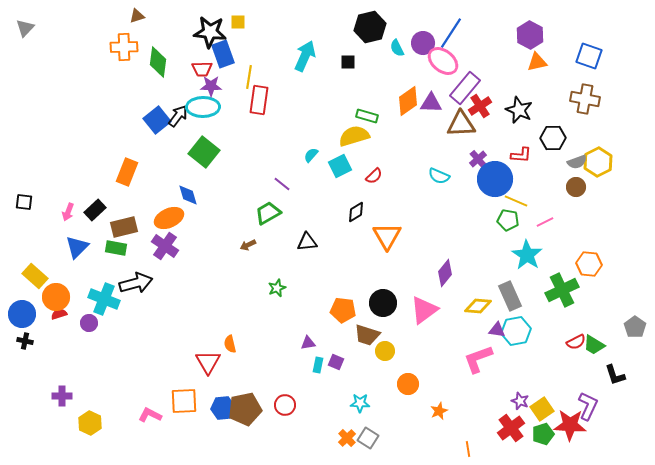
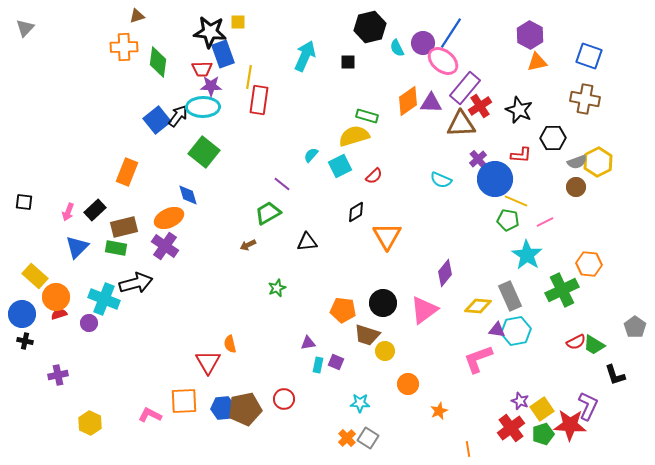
cyan semicircle at (439, 176): moved 2 px right, 4 px down
purple cross at (62, 396): moved 4 px left, 21 px up; rotated 12 degrees counterclockwise
red circle at (285, 405): moved 1 px left, 6 px up
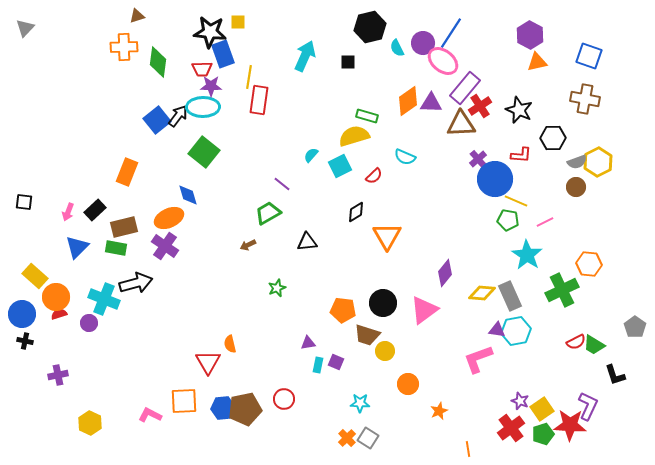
cyan semicircle at (441, 180): moved 36 px left, 23 px up
yellow diamond at (478, 306): moved 4 px right, 13 px up
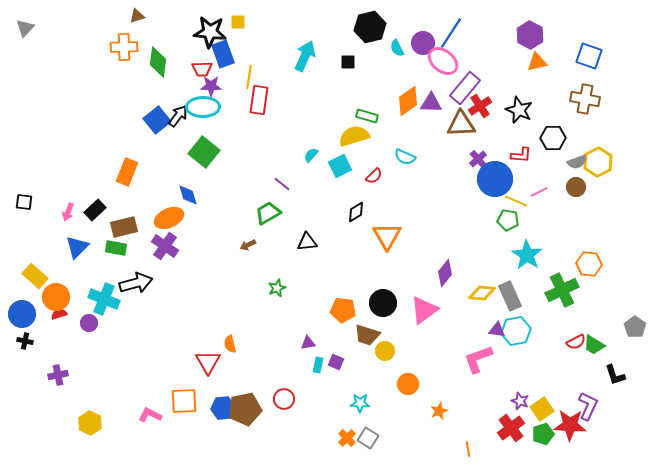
pink line at (545, 222): moved 6 px left, 30 px up
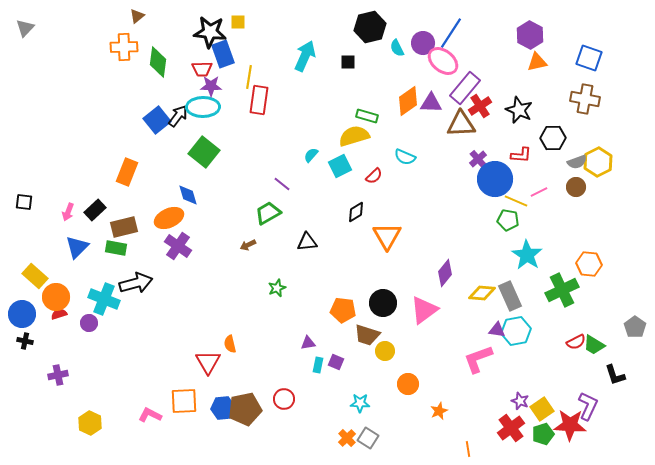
brown triangle at (137, 16): rotated 21 degrees counterclockwise
blue square at (589, 56): moved 2 px down
purple cross at (165, 246): moved 13 px right
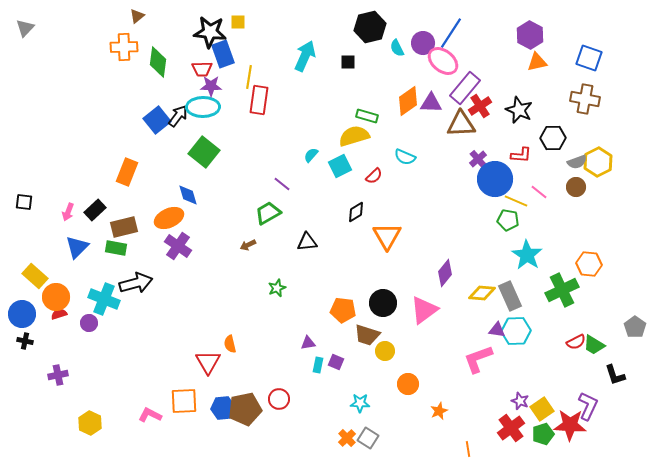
pink line at (539, 192): rotated 66 degrees clockwise
cyan hexagon at (516, 331): rotated 8 degrees clockwise
red circle at (284, 399): moved 5 px left
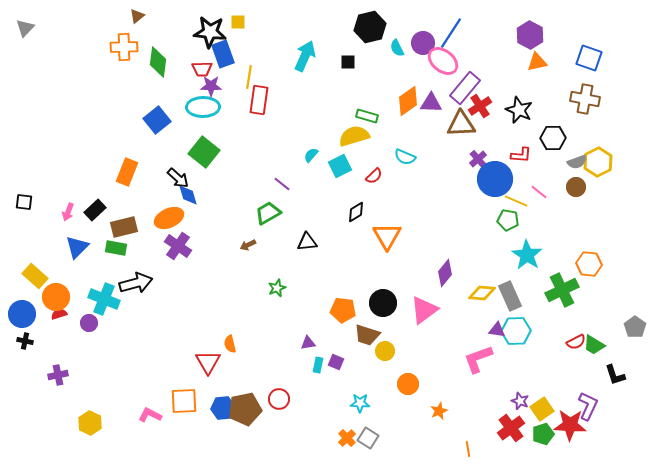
black arrow at (178, 116): moved 62 px down; rotated 95 degrees clockwise
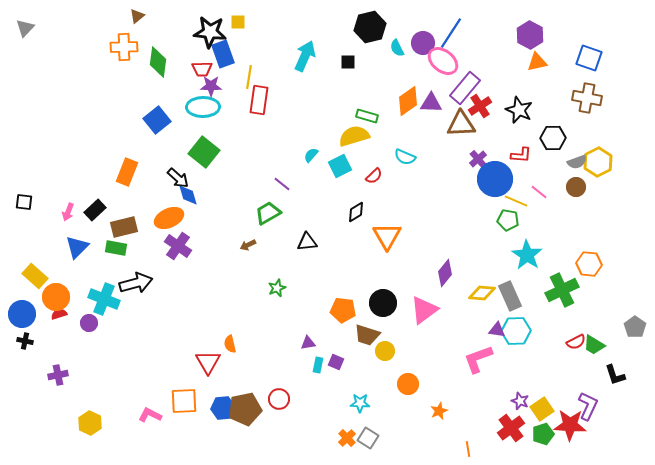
brown cross at (585, 99): moved 2 px right, 1 px up
